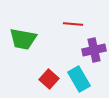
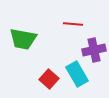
cyan rectangle: moved 2 px left, 5 px up
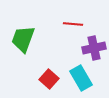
green trapezoid: rotated 100 degrees clockwise
purple cross: moved 2 px up
cyan rectangle: moved 4 px right, 4 px down
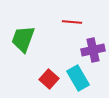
red line: moved 1 px left, 2 px up
purple cross: moved 1 px left, 2 px down
cyan rectangle: moved 3 px left
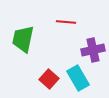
red line: moved 6 px left
green trapezoid: rotated 8 degrees counterclockwise
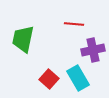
red line: moved 8 px right, 2 px down
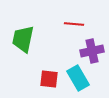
purple cross: moved 1 px left, 1 px down
red square: rotated 36 degrees counterclockwise
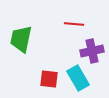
green trapezoid: moved 2 px left
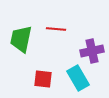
red line: moved 18 px left, 5 px down
red square: moved 6 px left
